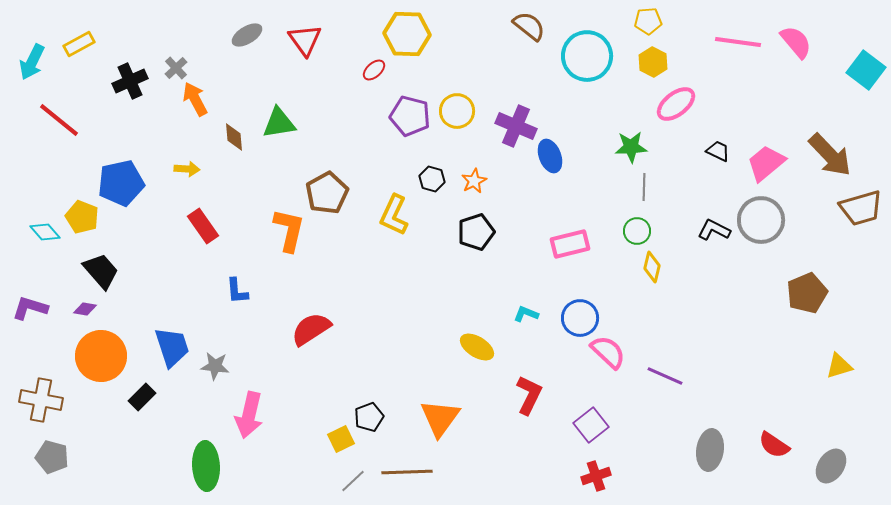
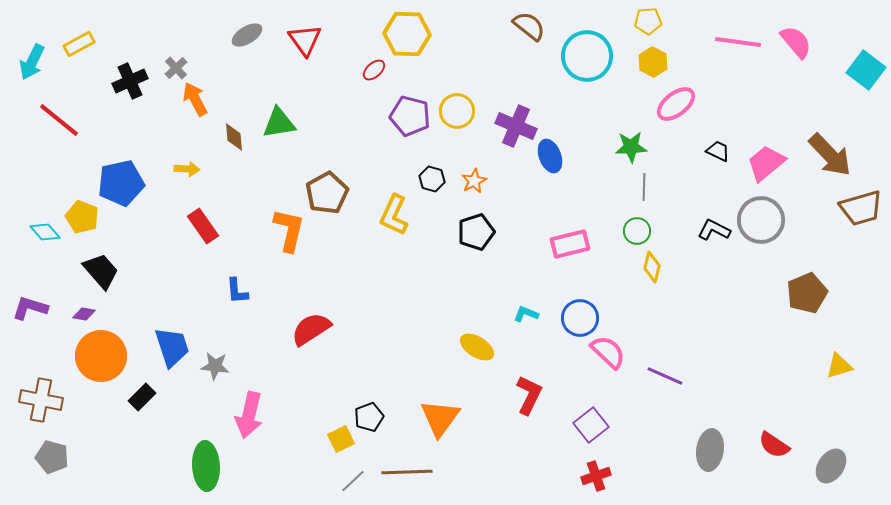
purple diamond at (85, 309): moved 1 px left, 5 px down
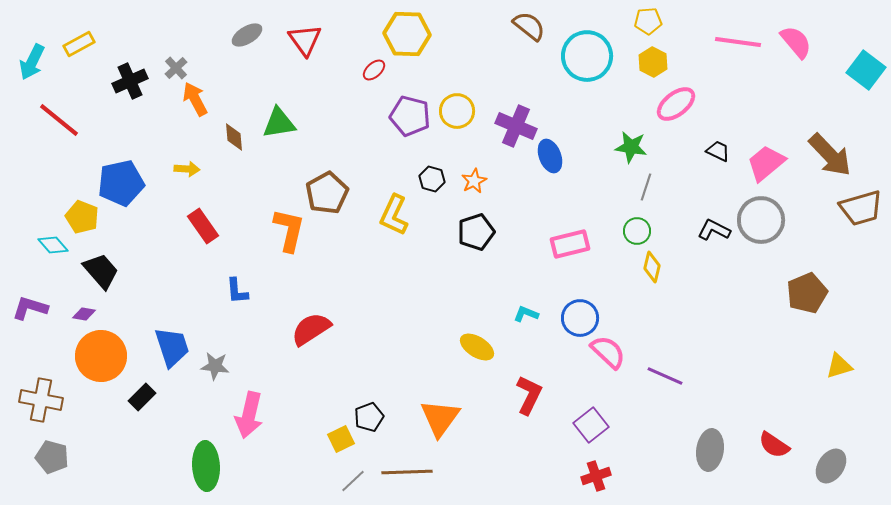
green star at (631, 147): rotated 12 degrees clockwise
gray line at (644, 187): moved 2 px right; rotated 16 degrees clockwise
cyan diamond at (45, 232): moved 8 px right, 13 px down
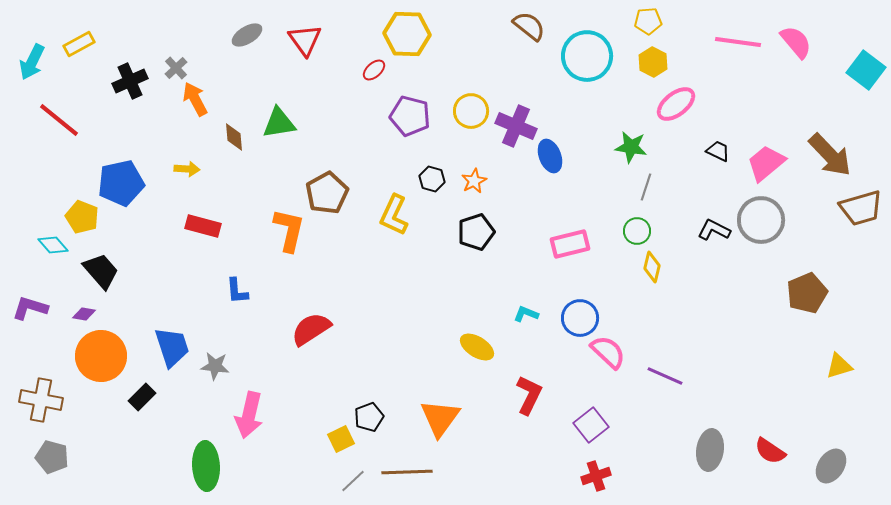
yellow circle at (457, 111): moved 14 px right
red rectangle at (203, 226): rotated 40 degrees counterclockwise
red semicircle at (774, 445): moved 4 px left, 6 px down
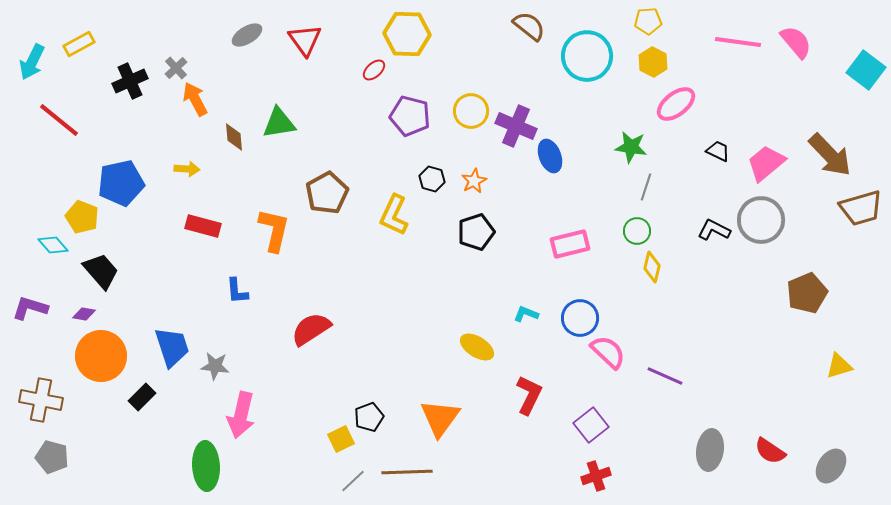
orange L-shape at (289, 230): moved 15 px left
pink arrow at (249, 415): moved 8 px left
